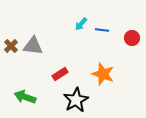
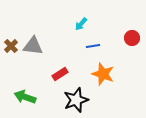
blue line: moved 9 px left, 16 px down; rotated 16 degrees counterclockwise
black star: rotated 10 degrees clockwise
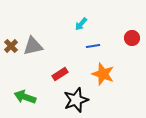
gray triangle: rotated 20 degrees counterclockwise
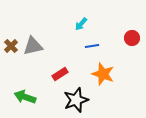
blue line: moved 1 px left
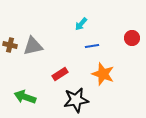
brown cross: moved 1 px left, 1 px up; rotated 32 degrees counterclockwise
black star: rotated 10 degrees clockwise
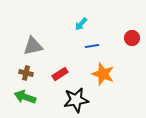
brown cross: moved 16 px right, 28 px down
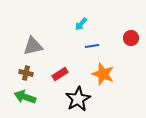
red circle: moved 1 px left
black star: moved 2 px right, 1 px up; rotated 20 degrees counterclockwise
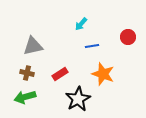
red circle: moved 3 px left, 1 px up
brown cross: moved 1 px right
green arrow: rotated 35 degrees counterclockwise
